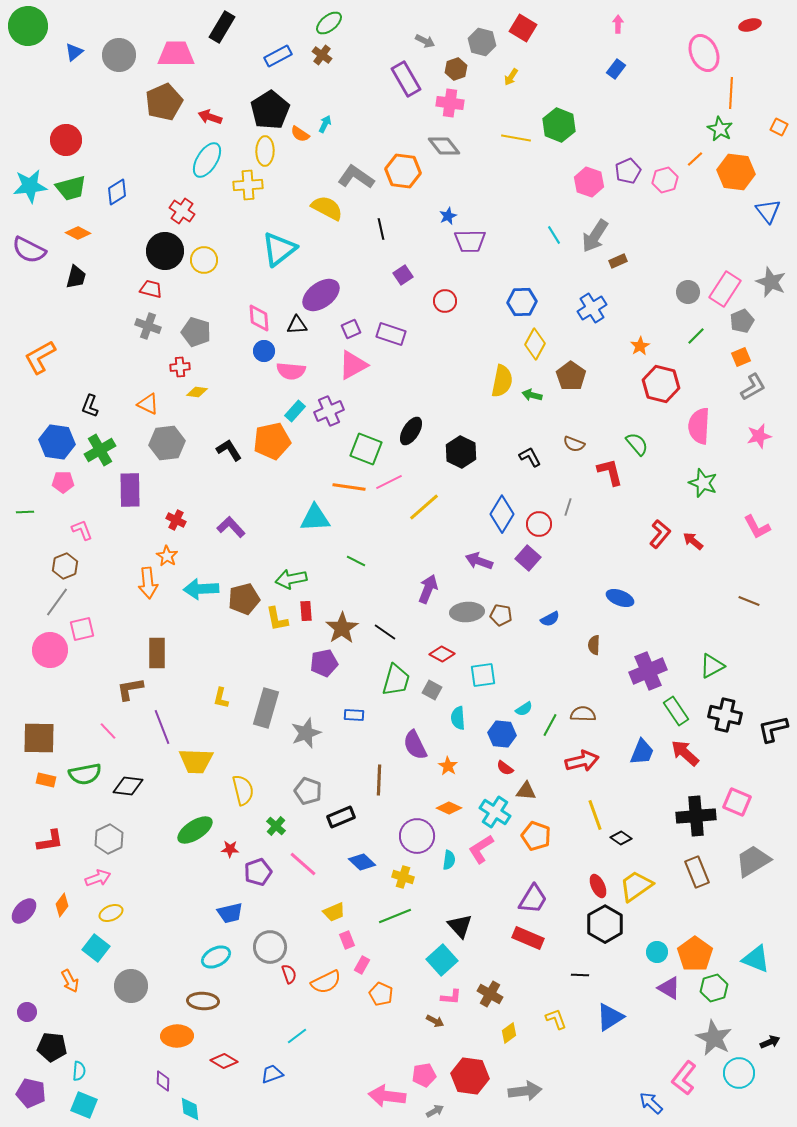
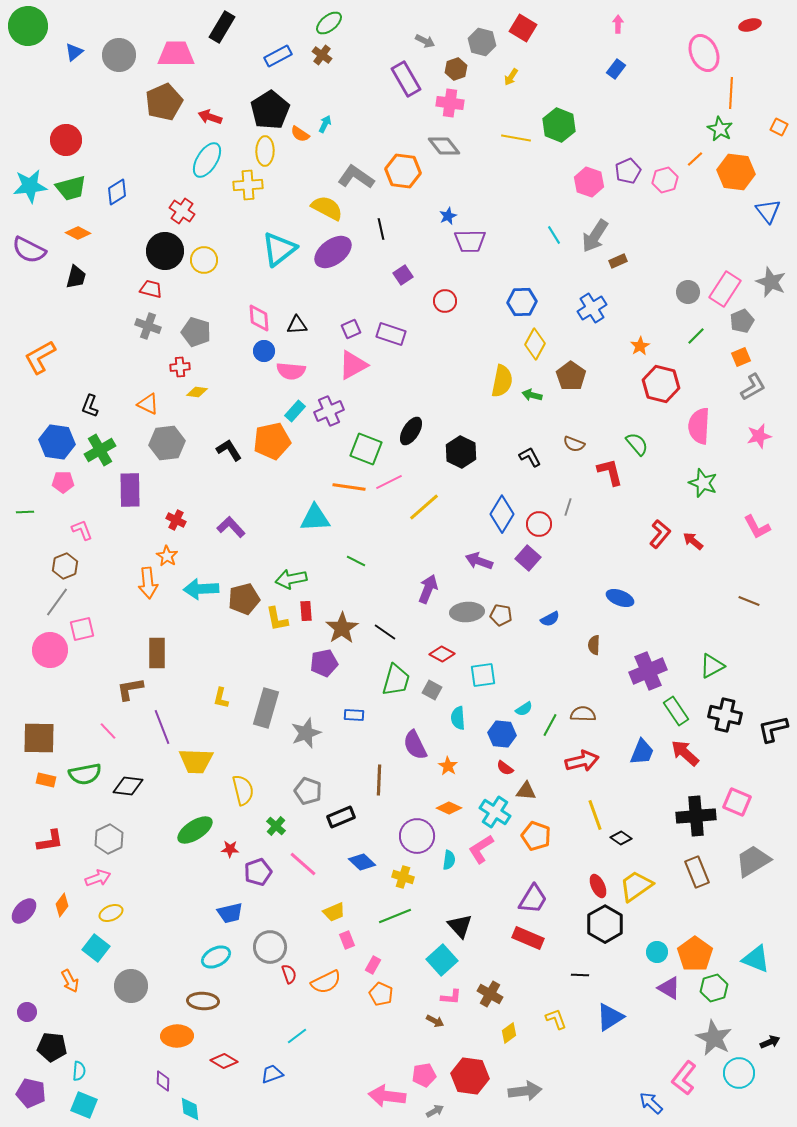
purple ellipse at (321, 295): moved 12 px right, 43 px up
pink rectangle at (362, 965): moved 11 px right
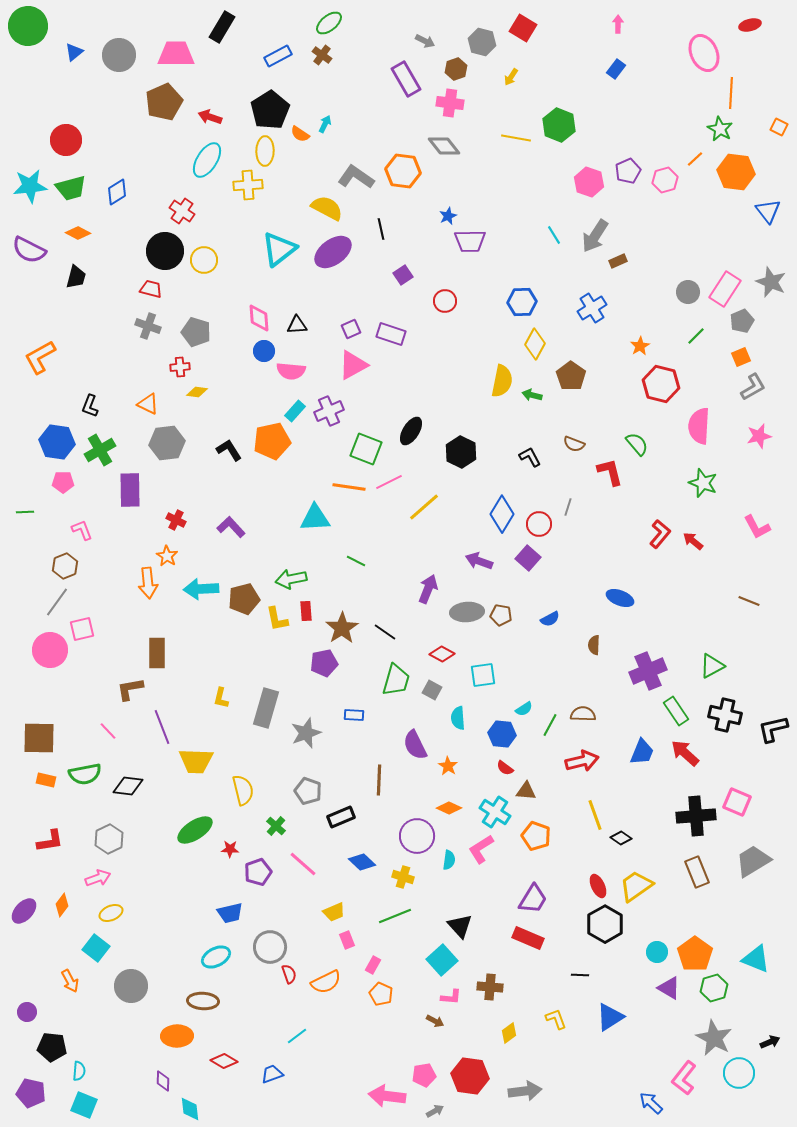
brown cross at (490, 994): moved 7 px up; rotated 25 degrees counterclockwise
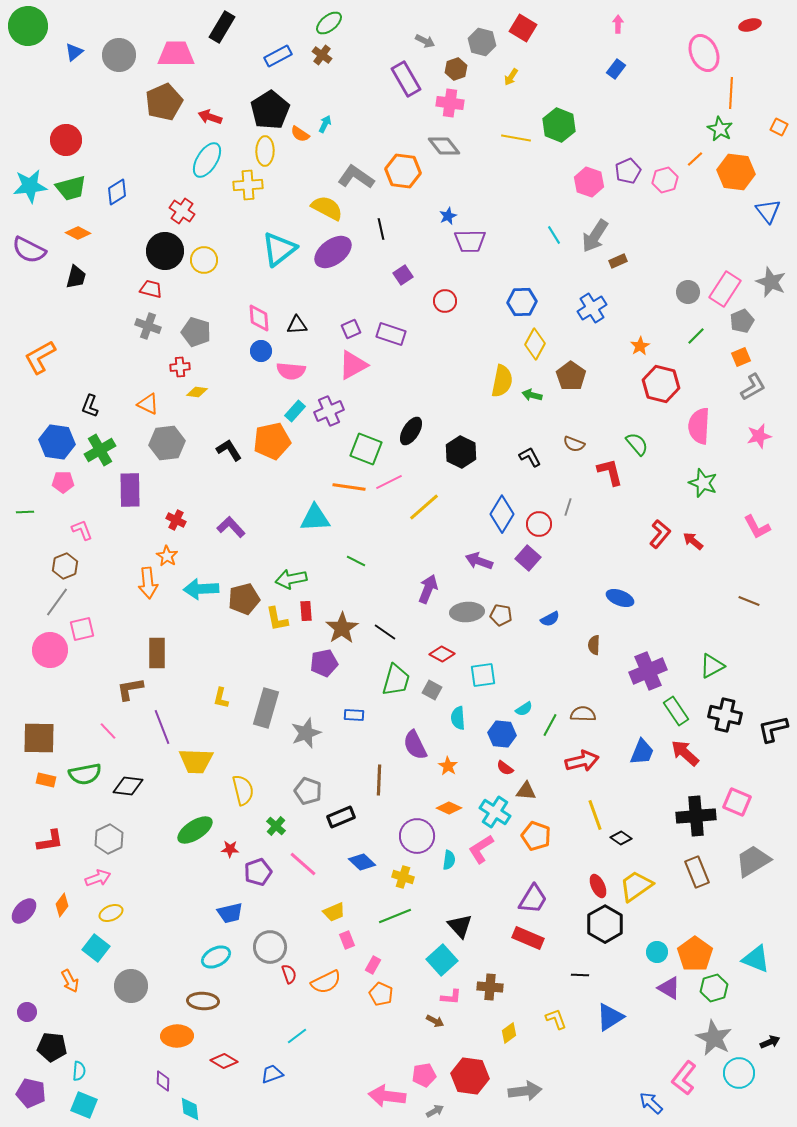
blue circle at (264, 351): moved 3 px left
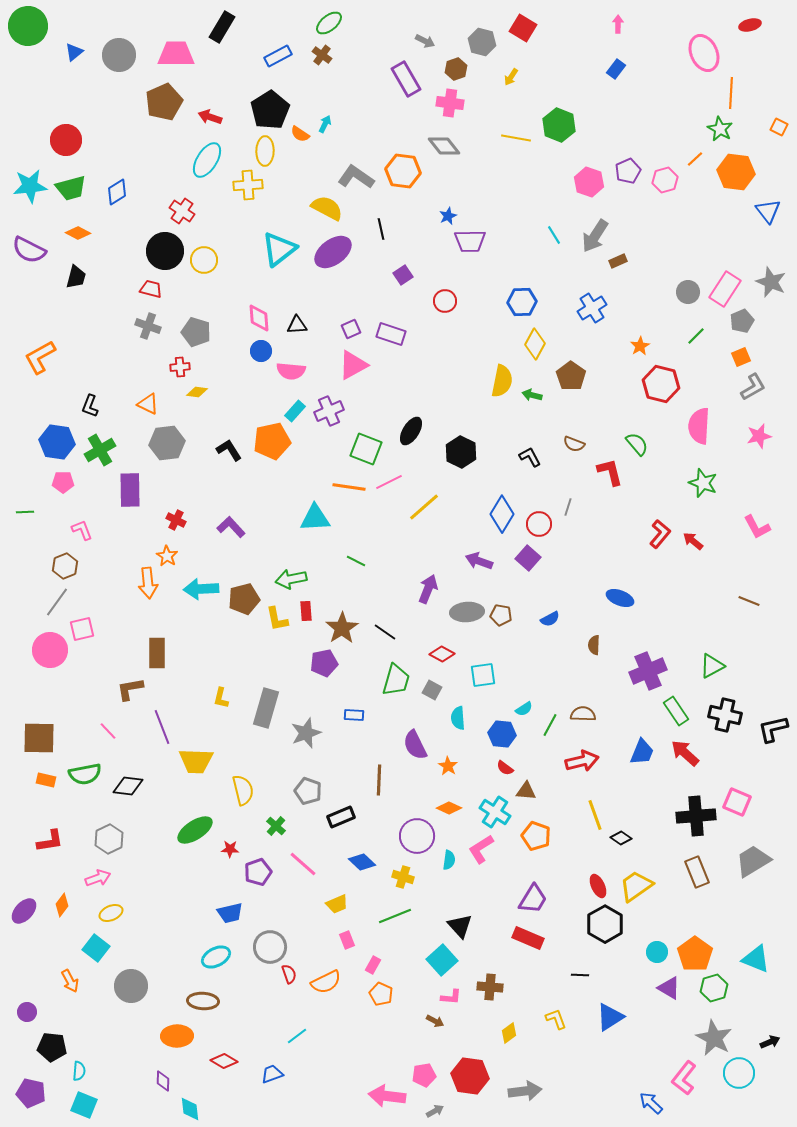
yellow trapezoid at (334, 912): moved 3 px right, 8 px up
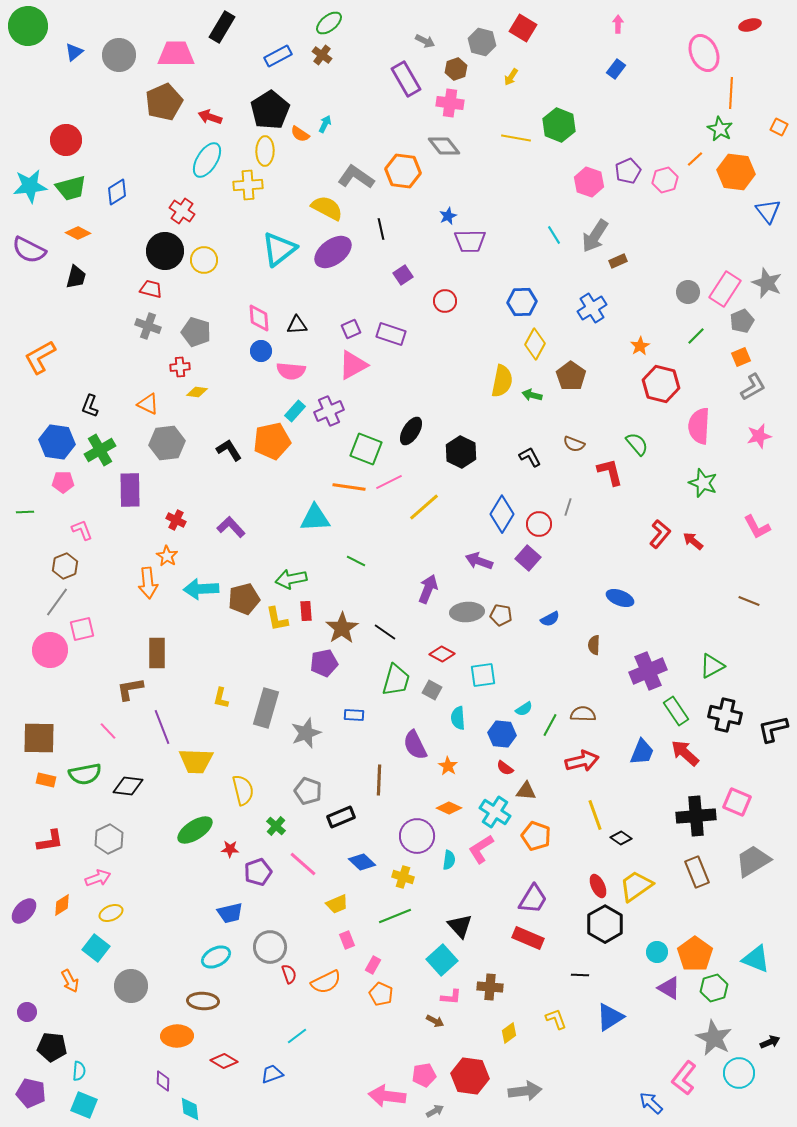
gray star at (771, 282): moved 4 px left, 1 px down
orange diamond at (62, 905): rotated 20 degrees clockwise
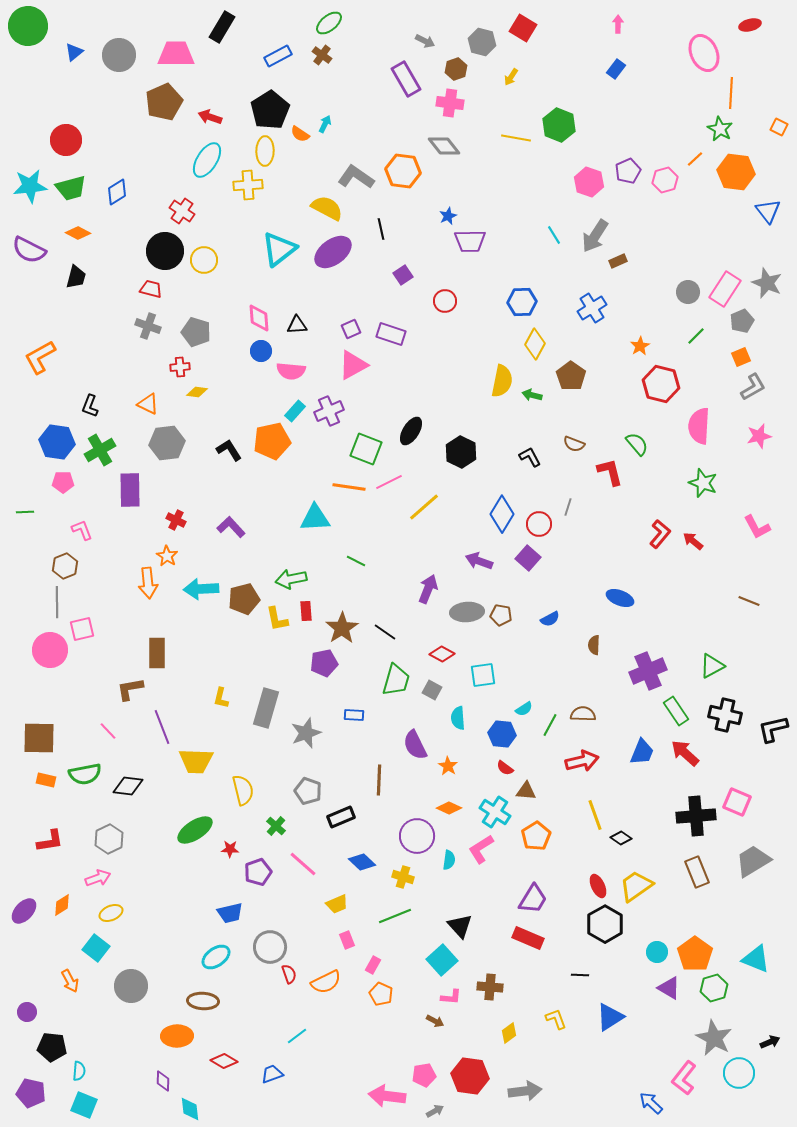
gray line at (57, 602): rotated 36 degrees counterclockwise
orange pentagon at (536, 836): rotated 20 degrees clockwise
cyan ellipse at (216, 957): rotated 8 degrees counterclockwise
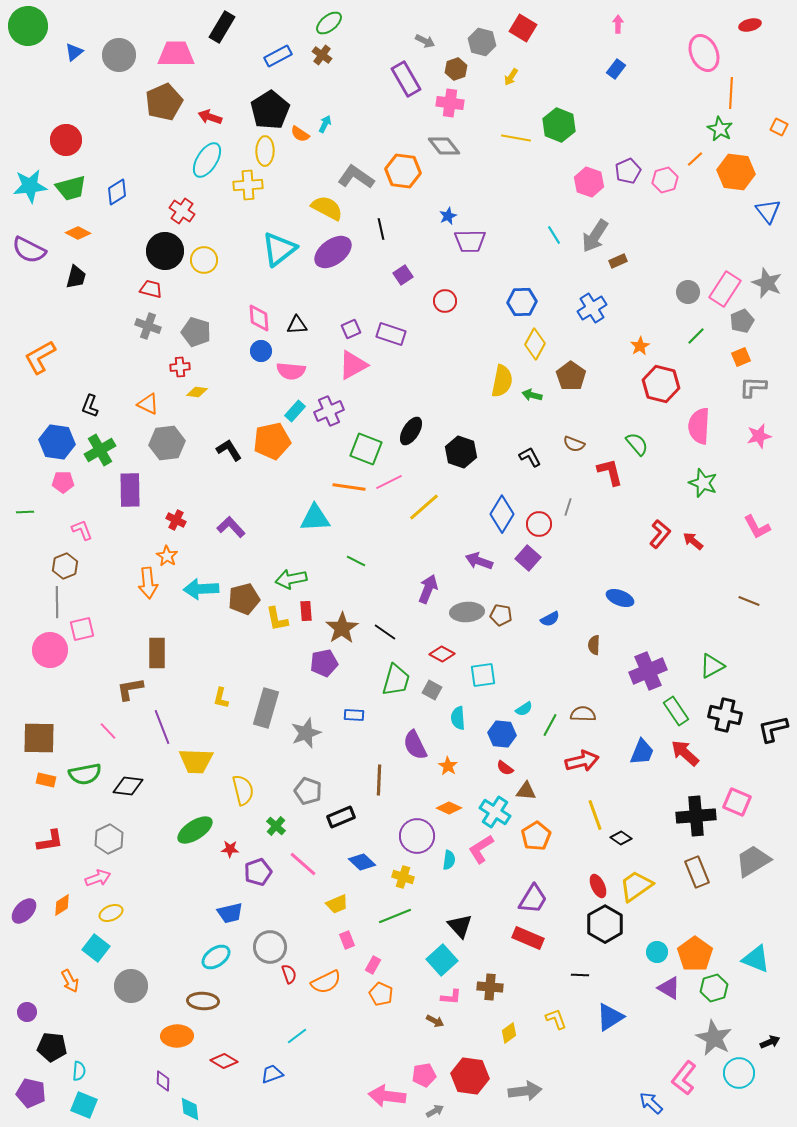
gray L-shape at (753, 387): rotated 148 degrees counterclockwise
black hexagon at (461, 452): rotated 8 degrees counterclockwise
